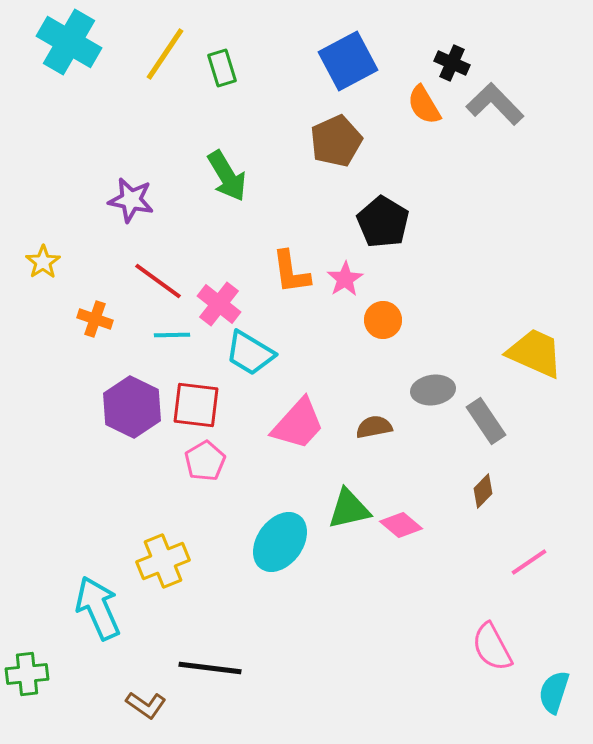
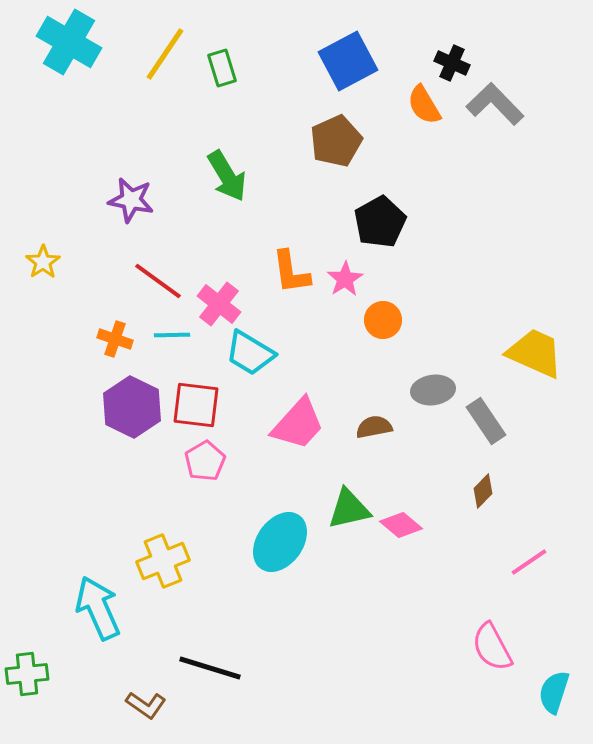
black pentagon: moved 3 px left; rotated 12 degrees clockwise
orange cross: moved 20 px right, 20 px down
black line: rotated 10 degrees clockwise
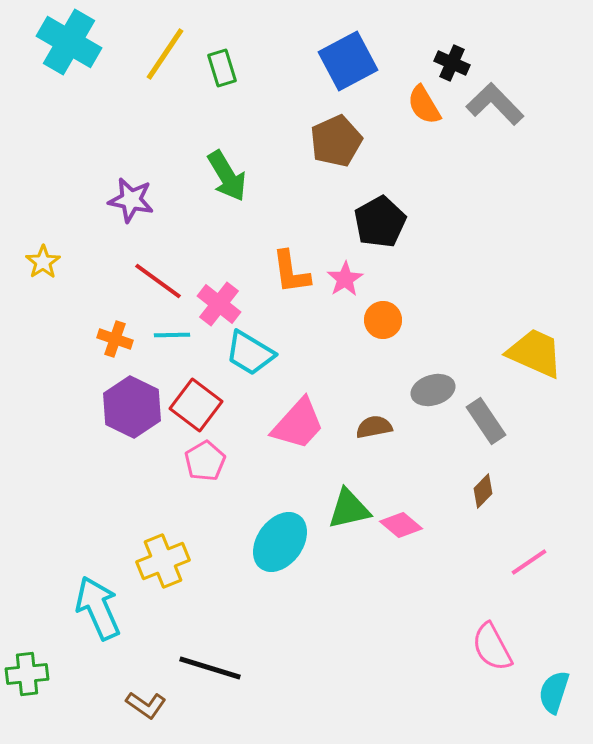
gray ellipse: rotated 9 degrees counterclockwise
red square: rotated 30 degrees clockwise
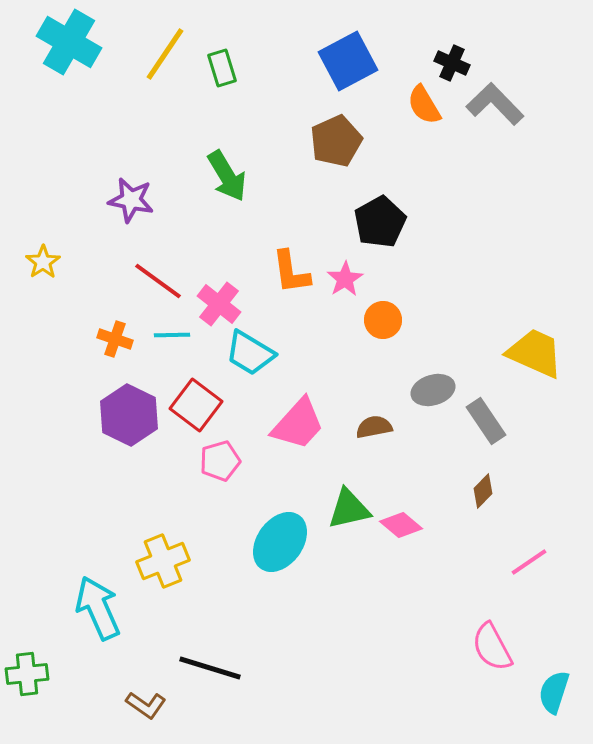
purple hexagon: moved 3 px left, 8 px down
pink pentagon: moved 15 px right; rotated 15 degrees clockwise
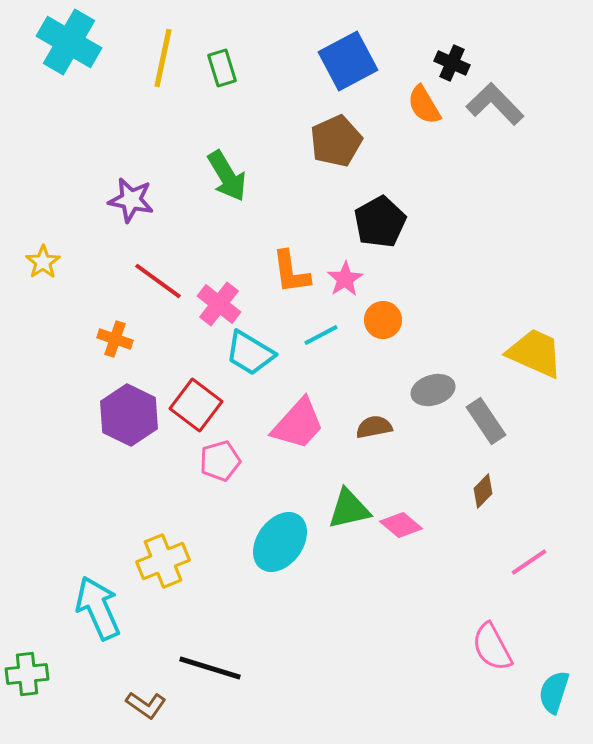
yellow line: moved 2 px left, 4 px down; rotated 22 degrees counterclockwise
cyan line: moved 149 px right; rotated 27 degrees counterclockwise
